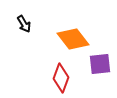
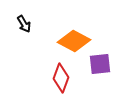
orange diamond: moved 1 px right, 2 px down; rotated 24 degrees counterclockwise
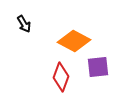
purple square: moved 2 px left, 3 px down
red diamond: moved 1 px up
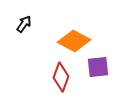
black arrow: rotated 114 degrees counterclockwise
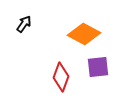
orange diamond: moved 10 px right, 7 px up
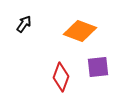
orange diamond: moved 4 px left, 3 px up; rotated 8 degrees counterclockwise
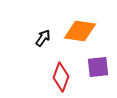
black arrow: moved 19 px right, 14 px down
orange diamond: rotated 12 degrees counterclockwise
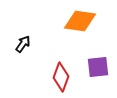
orange diamond: moved 10 px up
black arrow: moved 20 px left, 6 px down
